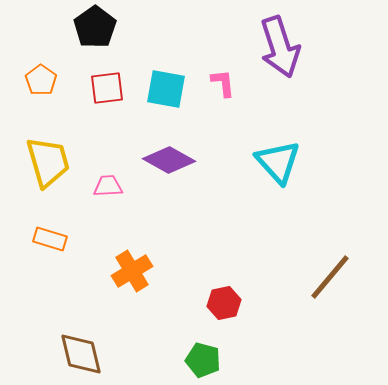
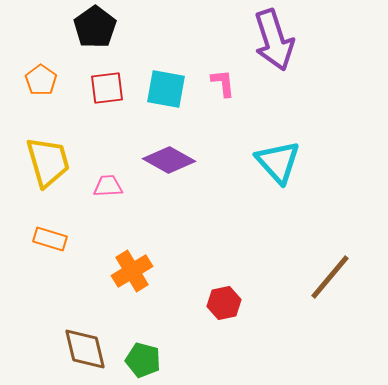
purple arrow: moved 6 px left, 7 px up
brown diamond: moved 4 px right, 5 px up
green pentagon: moved 60 px left
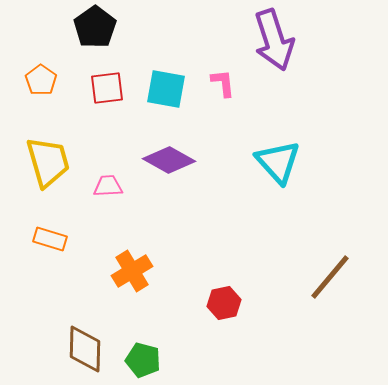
brown diamond: rotated 15 degrees clockwise
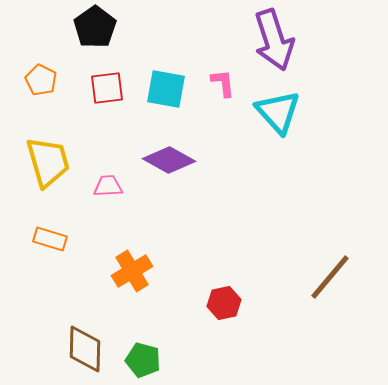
orange pentagon: rotated 8 degrees counterclockwise
cyan triangle: moved 50 px up
